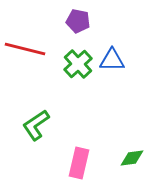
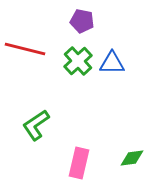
purple pentagon: moved 4 px right
blue triangle: moved 3 px down
green cross: moved 3 px up
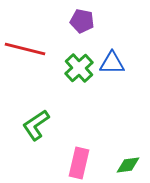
green cross: moved 1 px right, 7 px down
green diamond: moved 4 px left, 7 px down
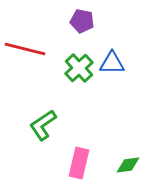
green L-shape: moved 7 px right
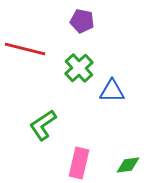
blue triangle: moved 28 px down
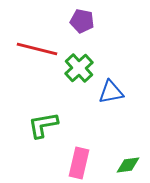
red line: moved 12 px right
blue triangle: moved 1 px left, 1 px down; rotated 12 degrees counterclockwise
green L-shape: rotated 24 degrees clockwise
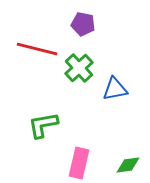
purple pentagon: moved 1 px right, 3 px down
blue triangle: moved 4 px right, 3 px up
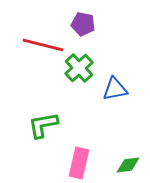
red line: moved 6 px right, 4 px up
